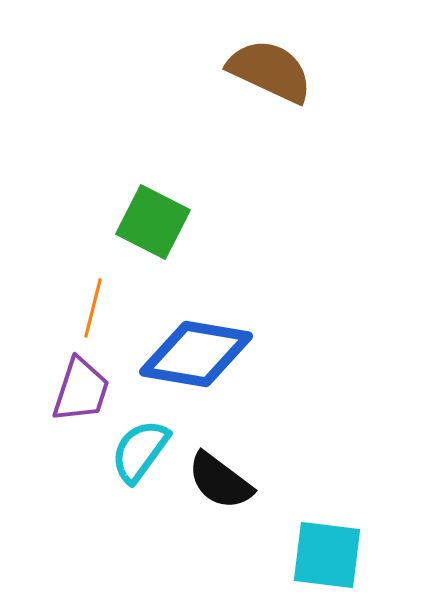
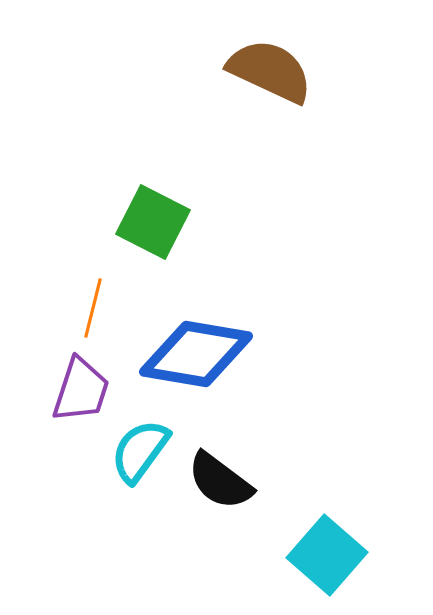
cyan square: rotated 34 degrees clockwise
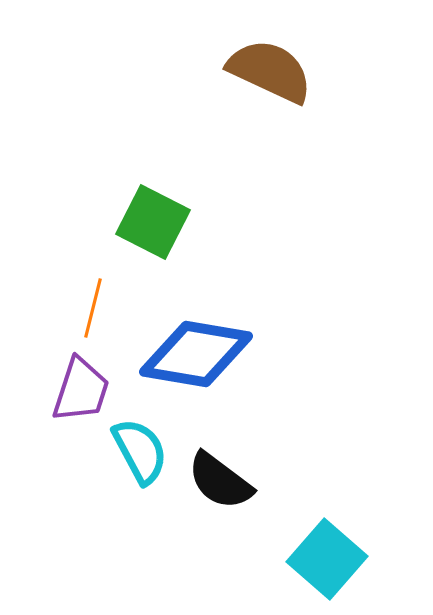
cyan semicircle: rotated 116 degrees clockwise
cyan square: moved 4 px down
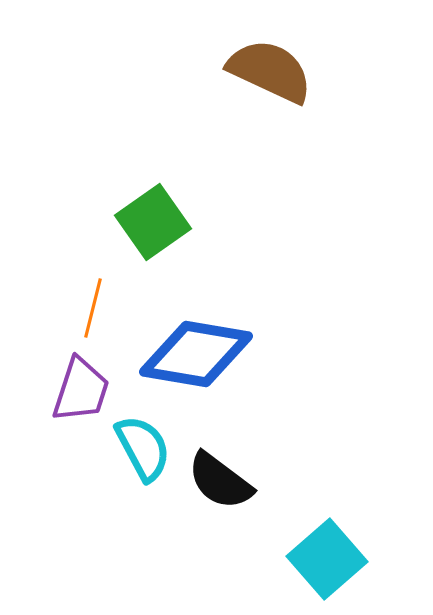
green square: rotated 28 degrees clockwise
cyan semicircle: moved 3 px right, 3 px up
cyan square: rotated 8 degrees clockwise
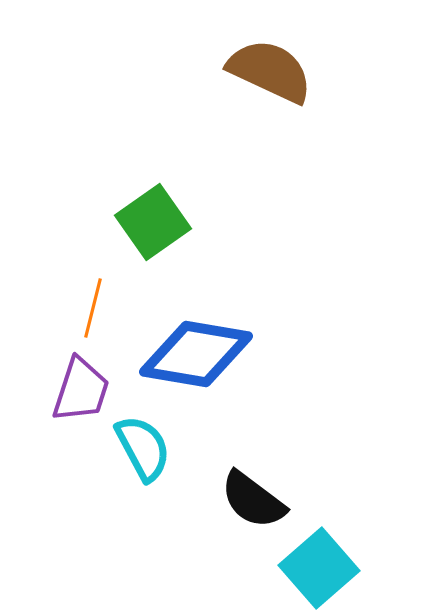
black semicircle: moved 33 px right, 19 px down
cyan square: moved 8 px left, 9 px down
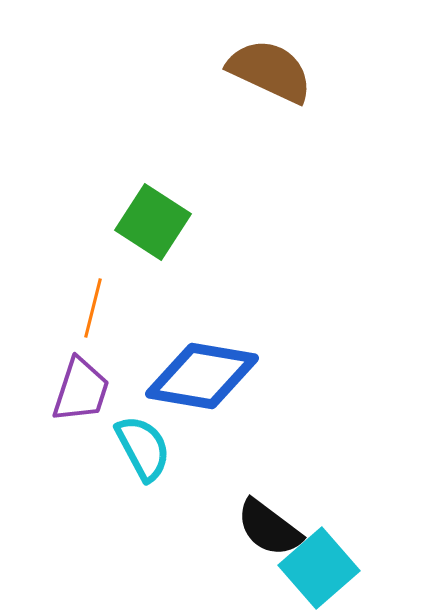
green square: rotated 22 degrees counterclockwise
blue diamond: moved 6 px right, 22 px down
black semicircle: moved 16 px right, 28 px down
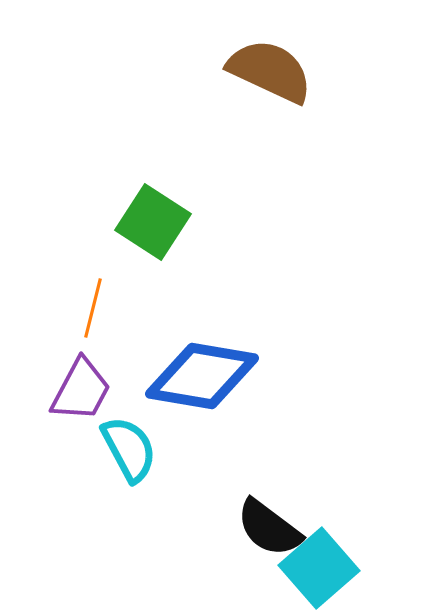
purple trapezoid: rotated 10 degrees clockwise
cyan semicircle: moved 14 px left, 1 px down
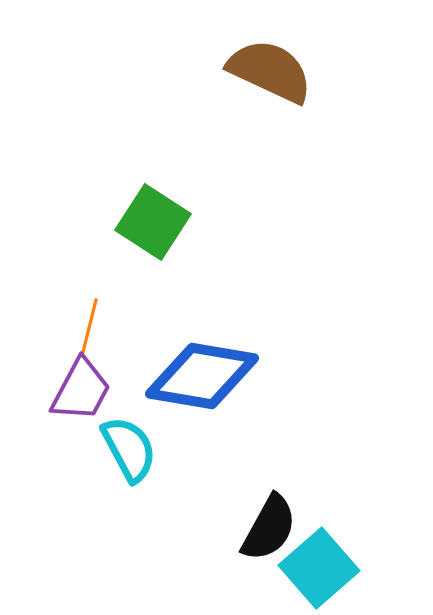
orange line: moved 4 px left, 20 px down
black semicircle: rotated 98 degrees counterclockwise
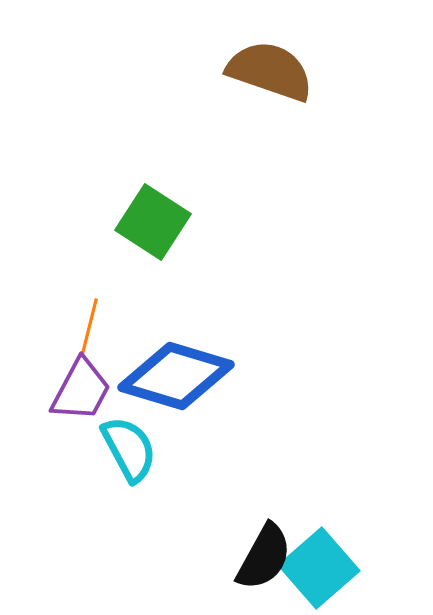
brown semicircle: rotated 6 degrees counterclockwise
blue diamond: moved 26 px left; rotated 7 degrees clockwise
black semicircle: moved 5 px left, 29 px down
